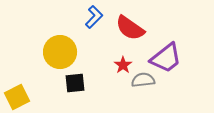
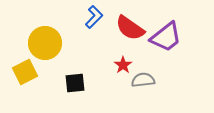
yellow circle: moved 15 px left, 9 px up
purple trapezoid: moved 21 px up
yellow square: moved 8 px right, 25 px up
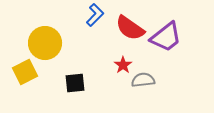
blue L-shape: moved 1 px right, 2 px up
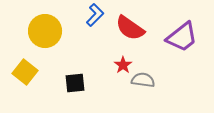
purple trapezoid: moved 16 px right
yellow circle: moved 12 px up
yellow square: rotated 25 degrees counterclockwise
gray semicircle: rotated 15 degrees clockwise
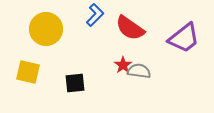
yellow circle: moved 1 px right, 2 px up
purple trapezoid: moved 2 px right, 1 px down
yellow square: moved 3 px right; rotated 25 degrees counterclockwise
gray semicircle: moved 4 px left, 9 px up
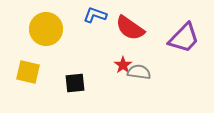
blue L-shape: rotated 115 degrees counterclockwise
purple trapezoid: rotated 8 degrees counterclockwise
gray semicircle: moved 1 px down
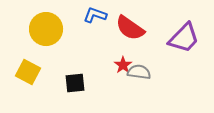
yellow square: rotated 15 degrees clockwise
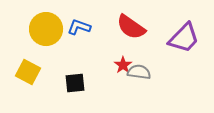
blue L-shape: moved 16 px left, 12 px down
red semicircle: moved 1 px right, 1 px up
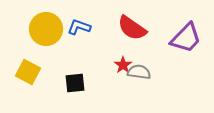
red semicircle: moved 1 px right, 1 px down
purple trapezoid: moved 2 px right
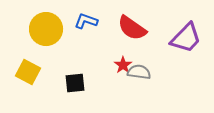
blue L-shape: moved 7 px right, 6 px up
